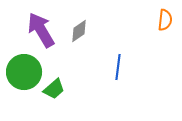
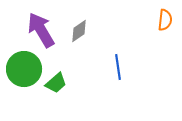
blue line: rotated 15 degrees counterclockwise
green circle: moved 3 px up
green trapezoid: moved 2 px right, 6 px up
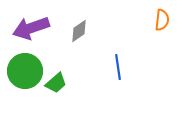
orange semicircle: moved 3 px left
purple arrow: moved 10 px left, 2 px up; rotated 78 degrees counterclockwise
green circle: moved 1 px right, 2 px down
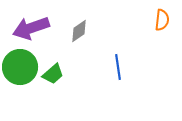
green circle: moved 5 px left, 4 px up
green trapezoid: moved 3 px left, 9 px up
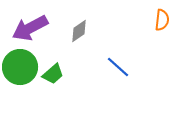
purple arrow: moved 1 px left; rotated 9 degrees counterclockwise
blue line: rotated 40 degrees counterclockwise
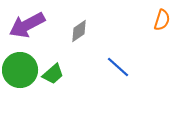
orange semicircle: rotated 10 degrees clockwise
purple arrow: moved 3 px left, 3 px up
green circle: moved 3 px down
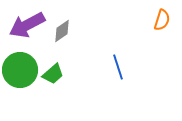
gray diamond: moved 17 px left
blue line: rotated 30 degrees clockwise
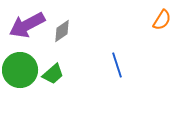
orange semicircle: rotated 15 degrees clockwise
blue line: moved 1 px left, 2 px up
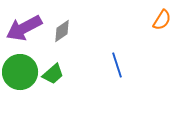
purple arrow: moved 3 px left, 3 px down
green circle: moved 2 px down
